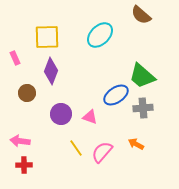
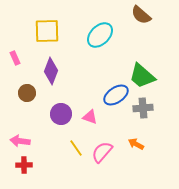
yellow square: moved 6 px up
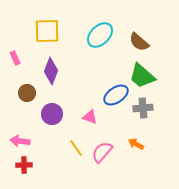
brown semicircle: moved 2 px left, 27 px down
purple circle: moved 9 px left
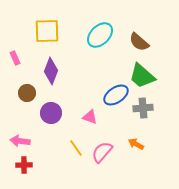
purple circle: moved 1 px left, 1 px up
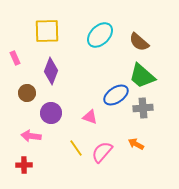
pink arrow: moved 11 px right, 5 px up
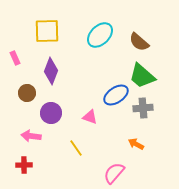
pink semicircle: moved 12 px right, 21 px down
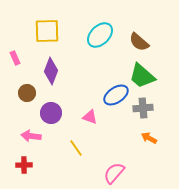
orange arrow: moved 13 px right, 6 px up
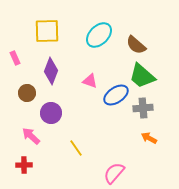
cyan ellipse: moved 1 px left
brown semicircle: moved 3 px left, 3 px down
pink triangle: moved 36 px up
pink arrow: rotated 36 degrees clockwise
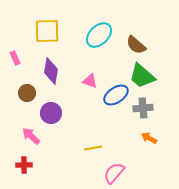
purple diamond: rotated 12 degrees counterclockwise
yellow line: moved 17 px right; rotated 66 degrees counterclockwise
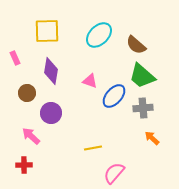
blue ellipse: moved 2 px left, 1 px down; rotated 15 degrees counterclockwise
orange arrow: moved 3 px right; rotated 14 degrees clockwise
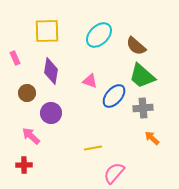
brown semicircle: moved 1 px down
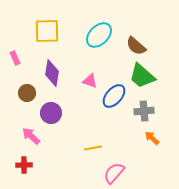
purple diamond: moved 1 px right, 2 px down
gray cross: moved 1 px right, 3 px down
